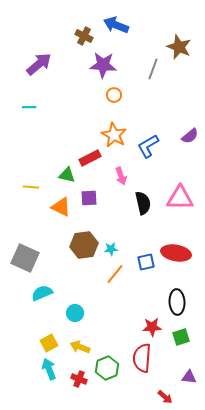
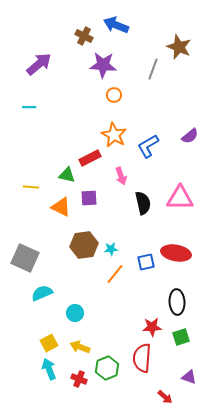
purple triangle: rotated 14 degrees clockwise
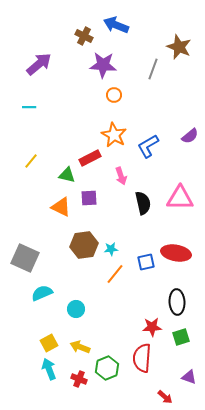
yellow line: moved 26 px up; rotated 56 degrees counterclockwise
cyan circle: moved 1 px right, 4 px up
